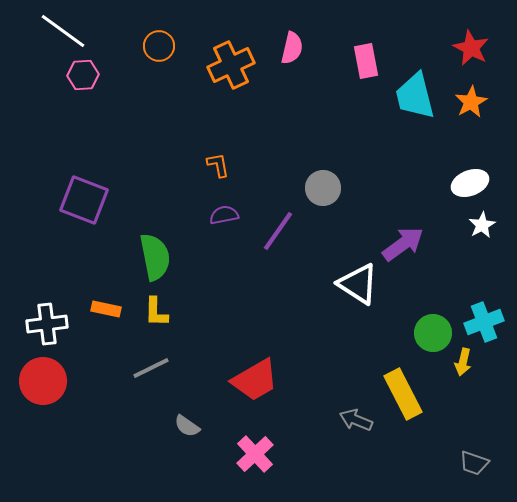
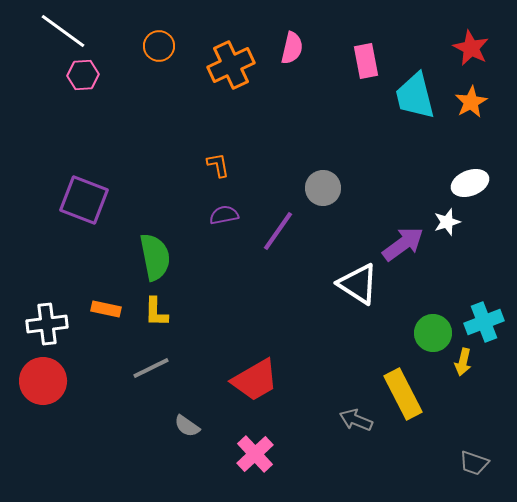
white star: moved 35 px left, 3 px up; rotated 12 degrees clockwise
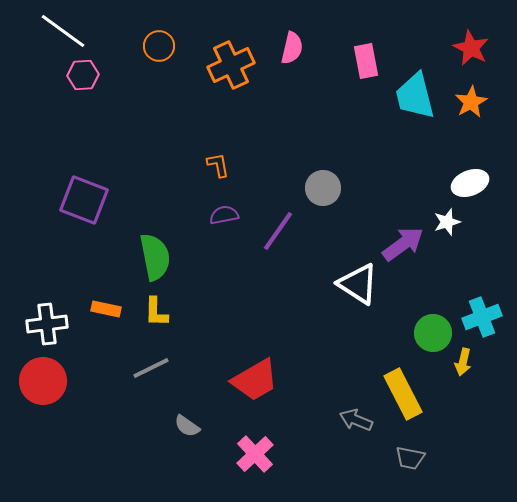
cyan cross: moved 2 px left, 5 px up
gray trapezoid: moved 64 px left, 5 px up; rotated 8 degrees counterclockwise
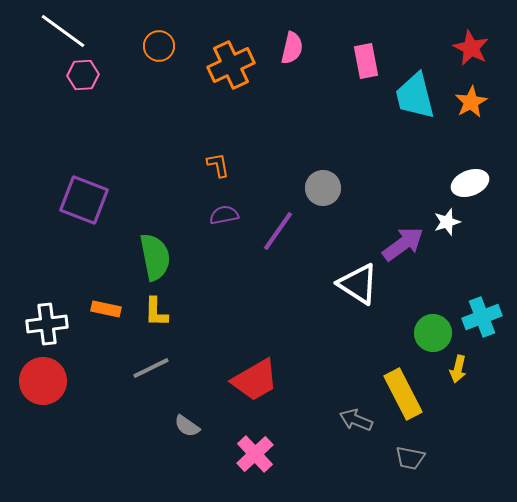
yellow arrow: moved 5 px left, 7 px down
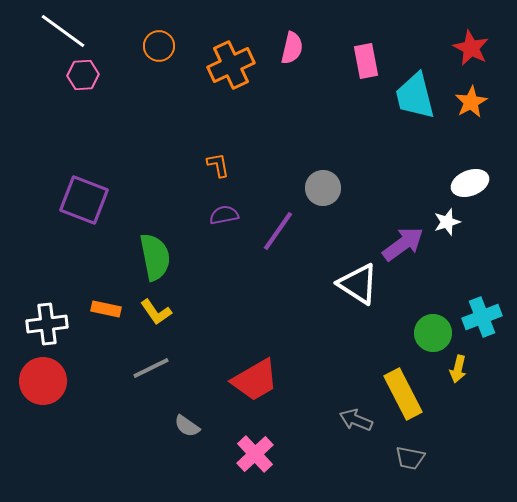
yellow L-shape: rotated 36 degrees counterclockwise
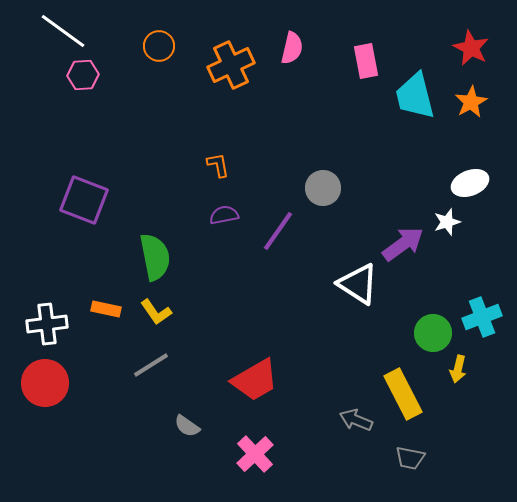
gray line: moved 3 px up; rotated 6 degrees counterclockwise
red circle: moved 2 px right, 2 px down
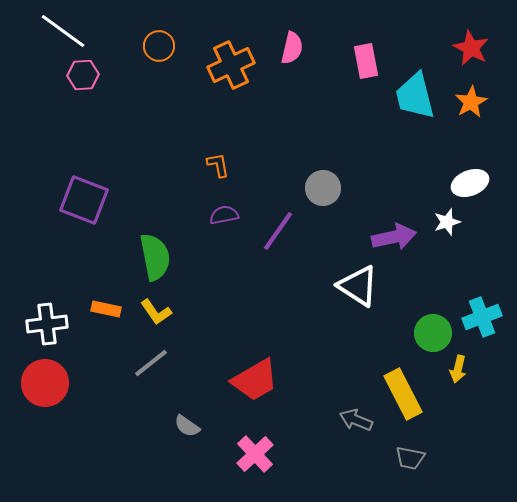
purple arrow: moved 9 px left, 7 px up; rotated 24 degrees clockwise
white triangle: moved 2 px down
gray line: moved 2 px up; rotated 6 degrees counterclockwise
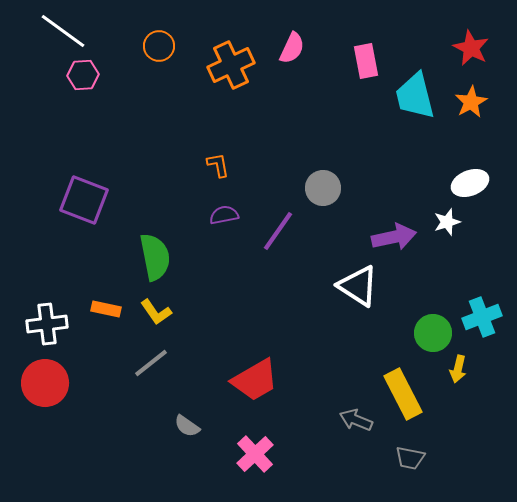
pink semicircle: rotated 12 degrees clockwise
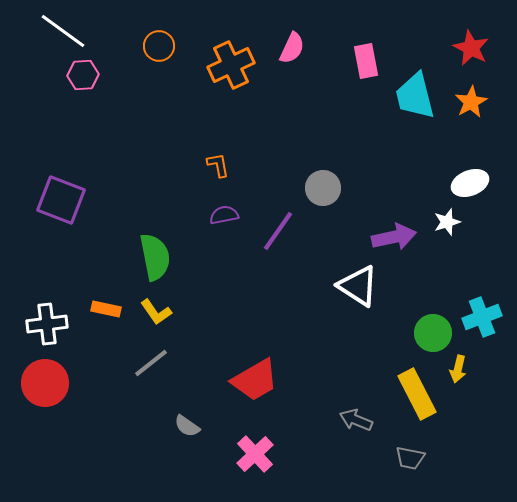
purple square: moved 23 px left
yellow rectangle: moved 14 px right
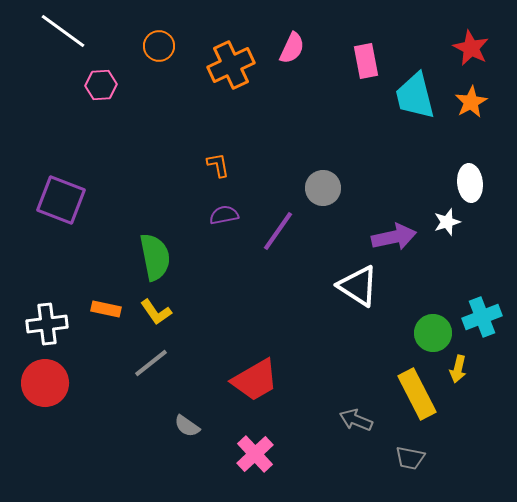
pink hexagon: moved 18 px right, 10 px down
white ellipse: rotated 75 degrees counterclockwise
